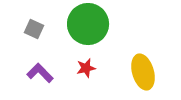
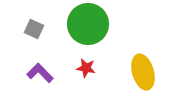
red star: rotated 24 degrees clockwise
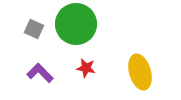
green circle: moved 12 px left
yellow ellipse: moved 3 px left
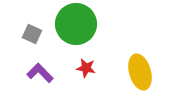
gray square: moved 2 px left, 5 px down
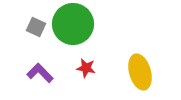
green circle: moved 3 px left
gray square: moved 4 px right, 7 px up
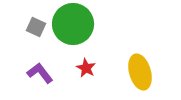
red star: rotated 18 degrees clockwise
purple L-shape: rotated 8 degrees clockwise
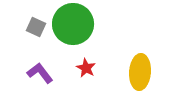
yellow ellipse: rotated 20 degrees clockwise
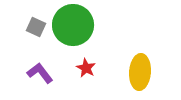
green circle: moved 1 px down
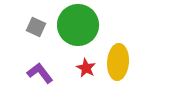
green circle: moved 5 px right
yellow ellipse: moved 22 px left, 10 px up
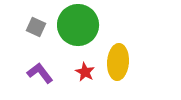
red star: moved 1 px left, 4 px down
